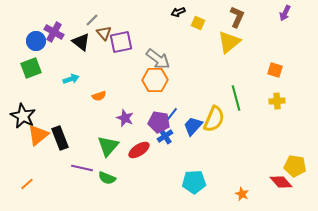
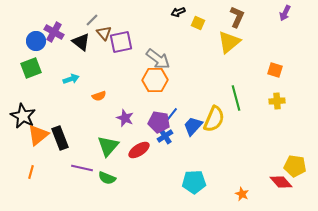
orange line: moved 4 px right, 12 px up; rotated 32 degrees counterclockwise
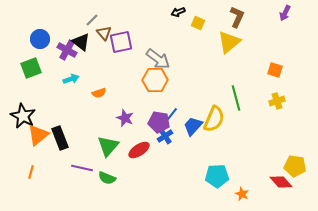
purple cross: moved 13 px right, 18 px down
blue circle: moved 4 px right, 2 px up
orange semicircle: moved 3 px up
yellow cross: rotated 14 degrees counterclockwise
cyan pentagon: moved 23 px right, 6 px up
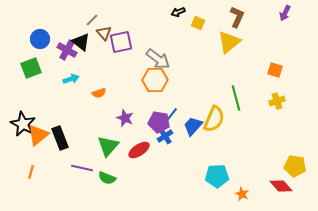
black star: moved 8 px down
red diamond: moved 4 px down
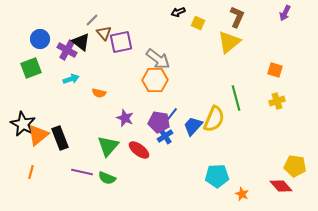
orange semicircle: rotated 32 degrees clockwise
red ellipse: rotated 70 degrees clockwise
purple line: moved 4 px down
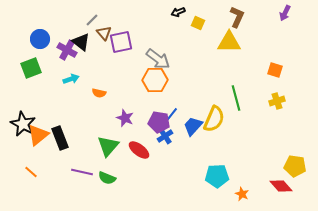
yellow triangle: rotated 40 degrees clockwise
orange line: rotated 64 degrees counterclockwise
